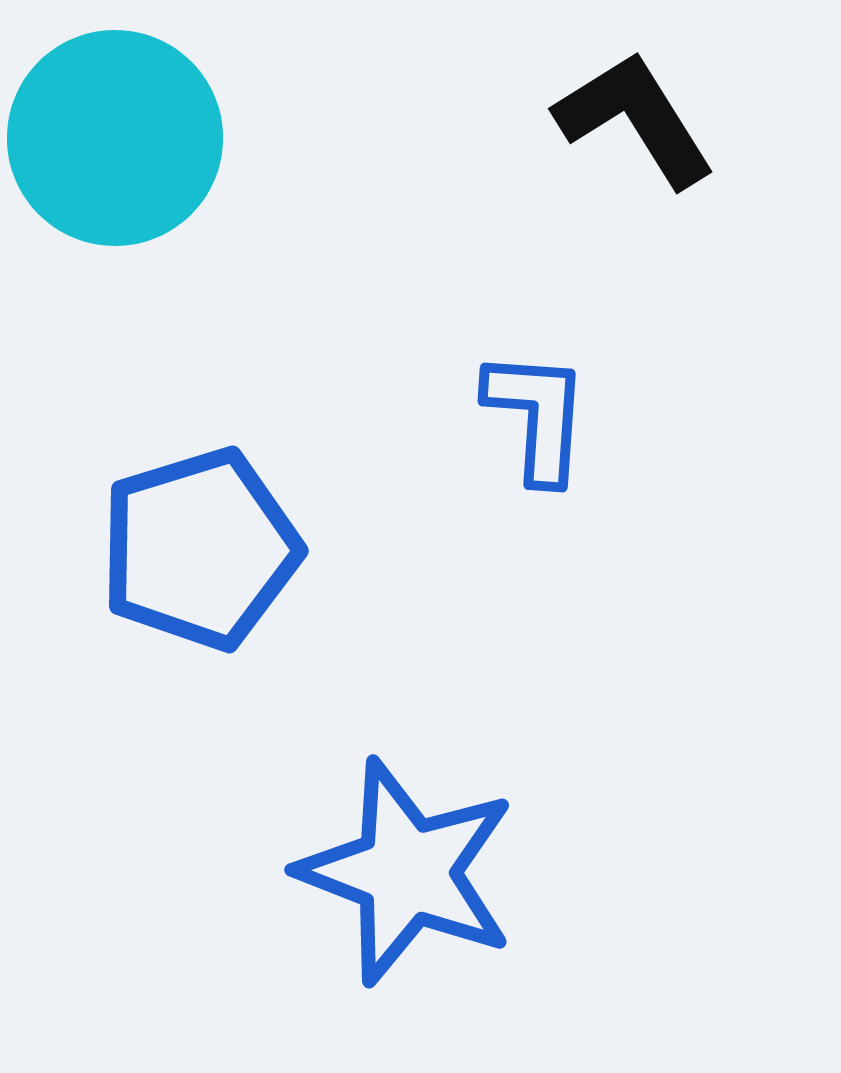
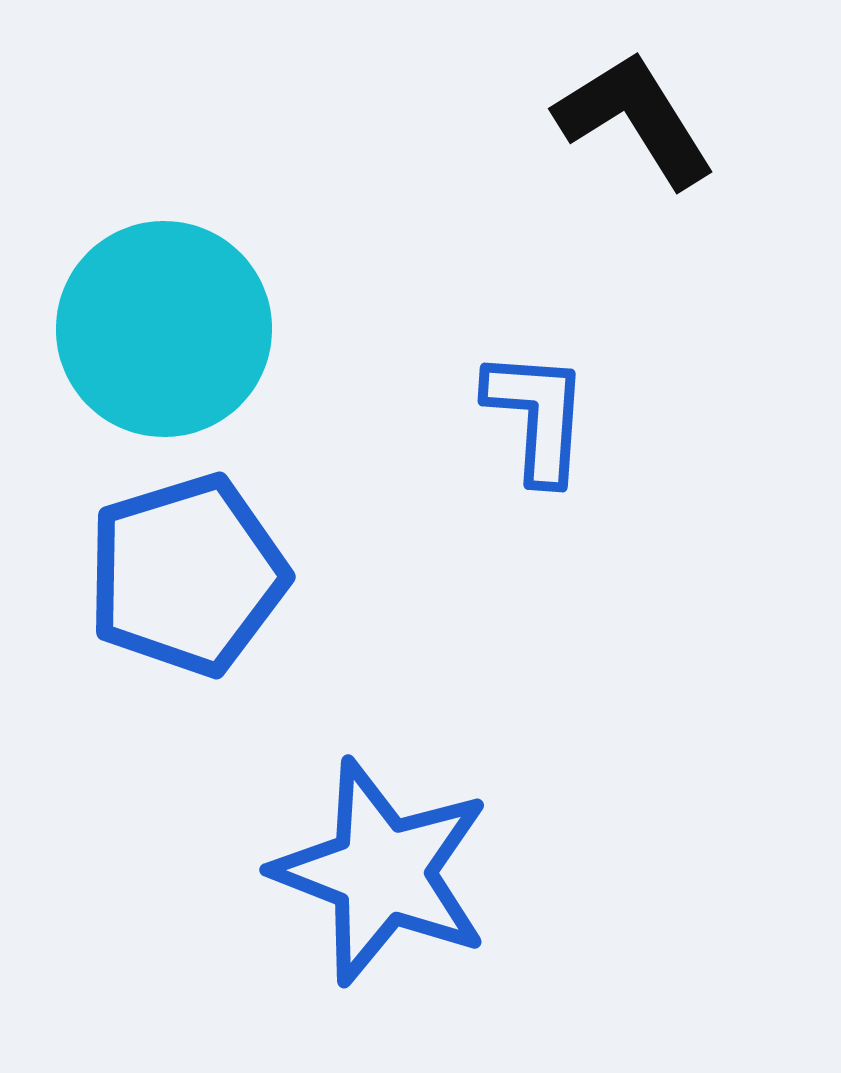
cyan circle: moved 49 px right, 191 px down
blue pentagon: moved 13 px left, 26 px down
blue star: moved 25 px left
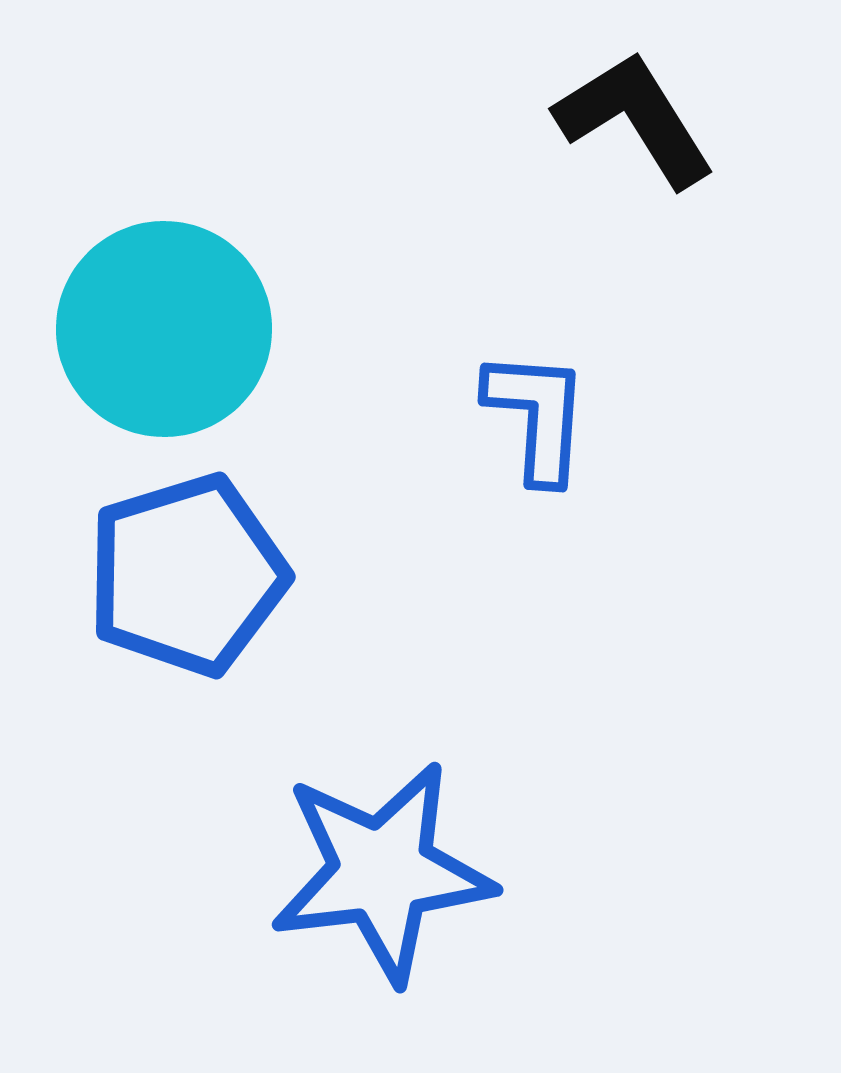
blue star: rotated 28 degrees counterclockwise
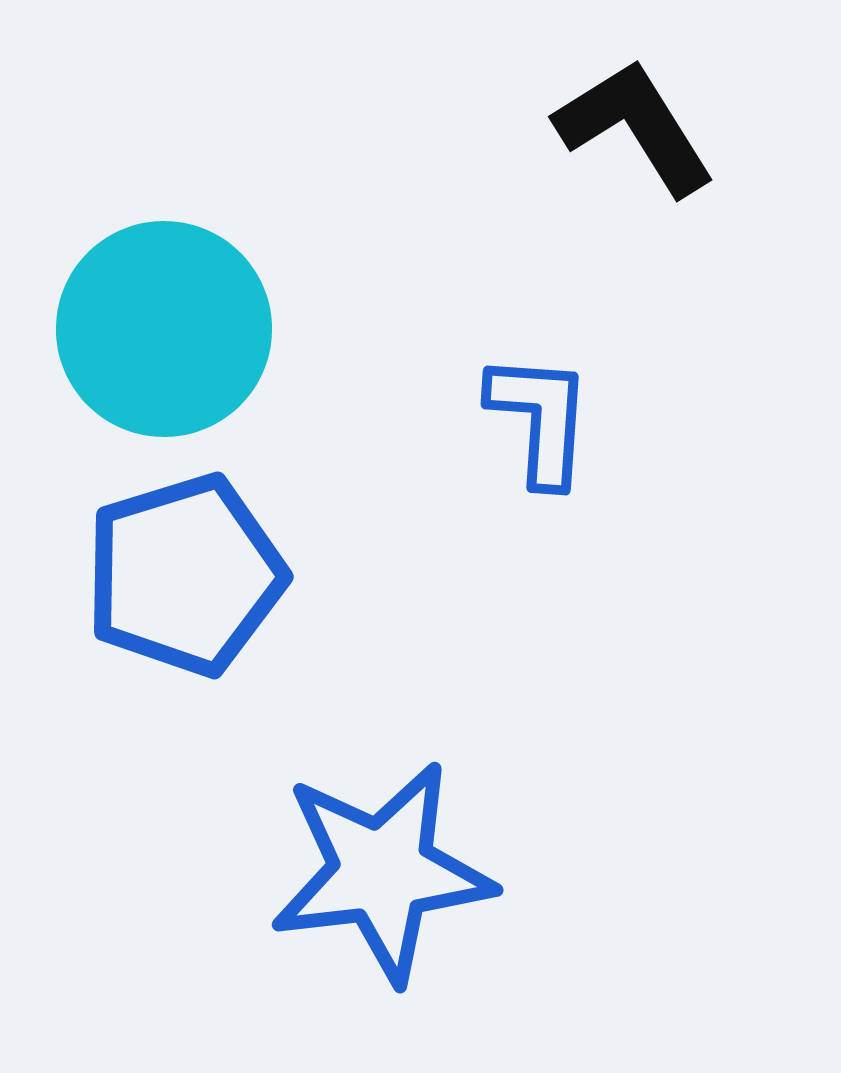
black L-shape: moved 8 px down
blue L-shape: moved 3 px right, 3 px down
blue pentagon: moved 2 px left
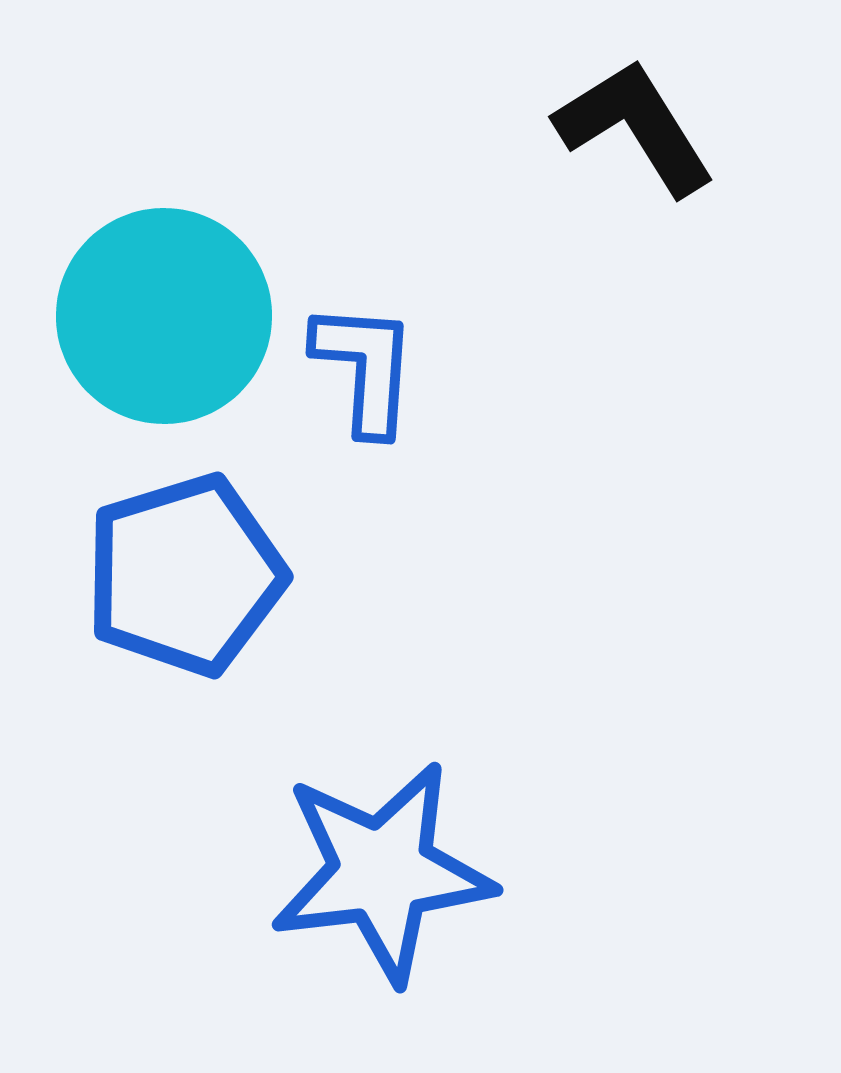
cyan circle: moved 13 px up
blue L-shape: moved 175 px left, 51 px up
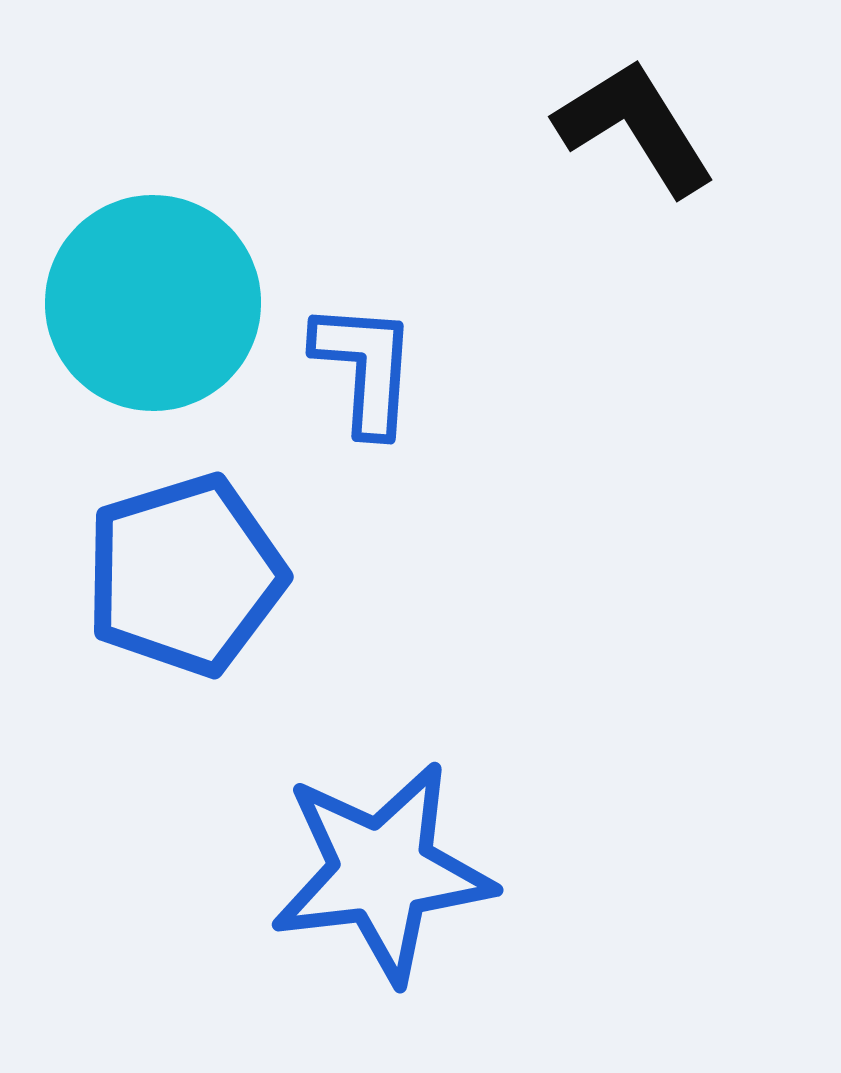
cyan circle: moved 11 px left, 13 px up
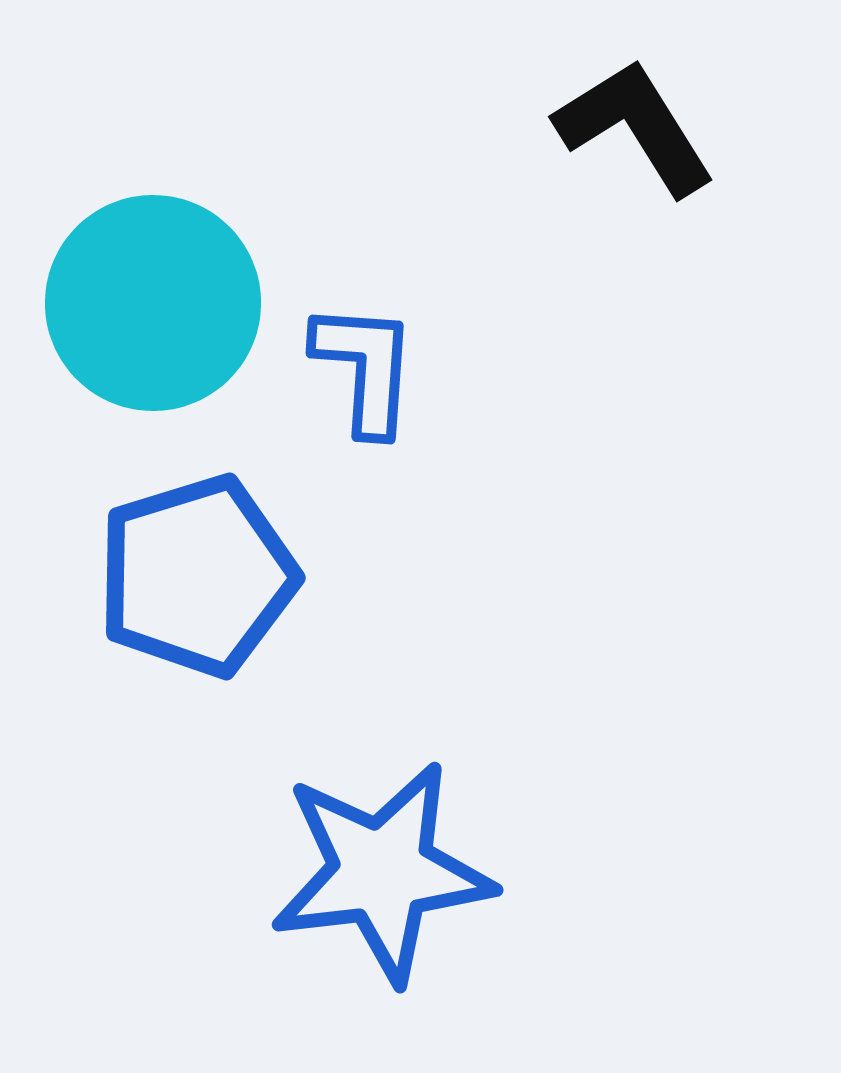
blue pentagon: moved 12 px right, 1 px down
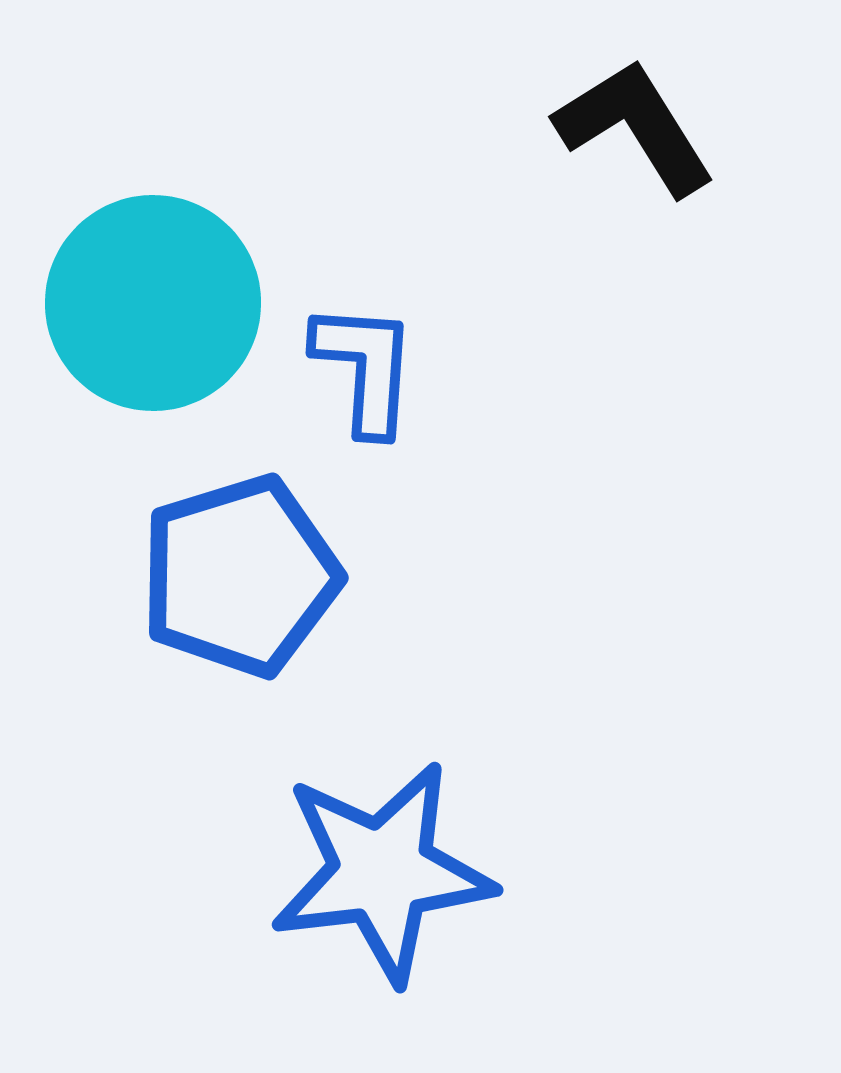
blue pentagon: moved 43 px right
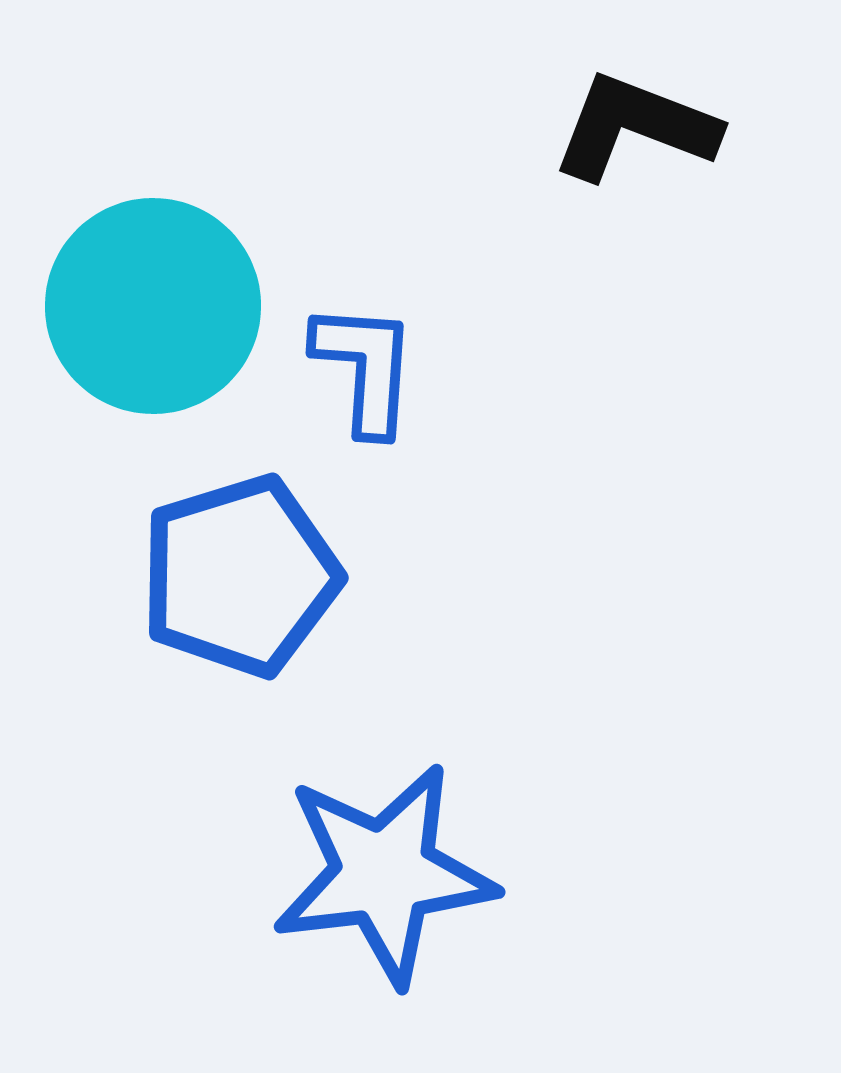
black L-shape: rotated 37 degrees counterclockwise
cyan circle: moved 3 px down
blue star: moved 2 px right, 2 px down
